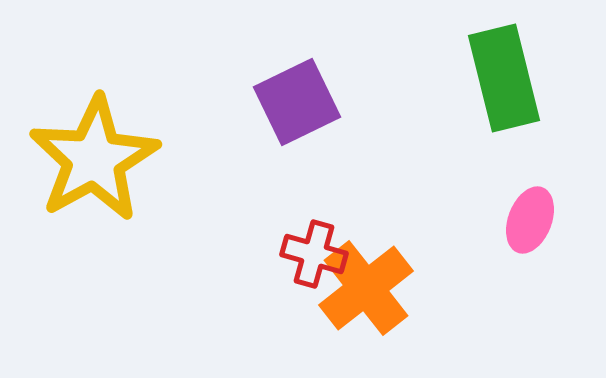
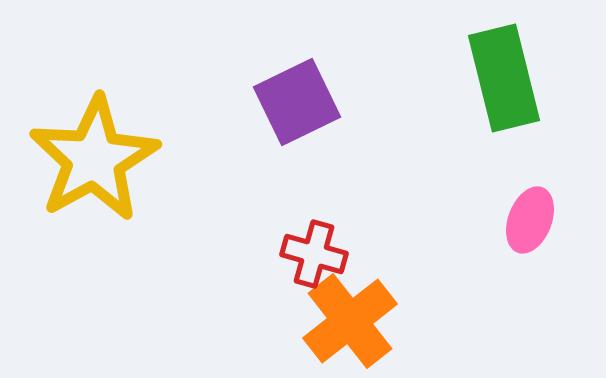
orange cross: moved 16 px left, 33 px down
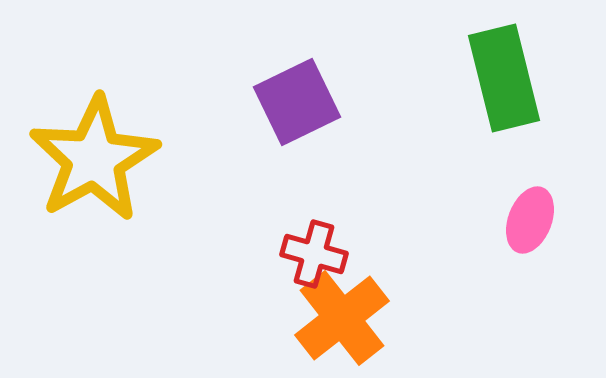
orange cross: moved 8 px left, 3 px up
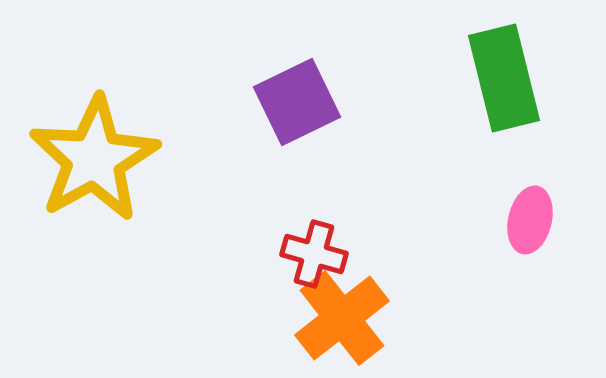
pink ellipse: rotated 8 degrees counterclockwise
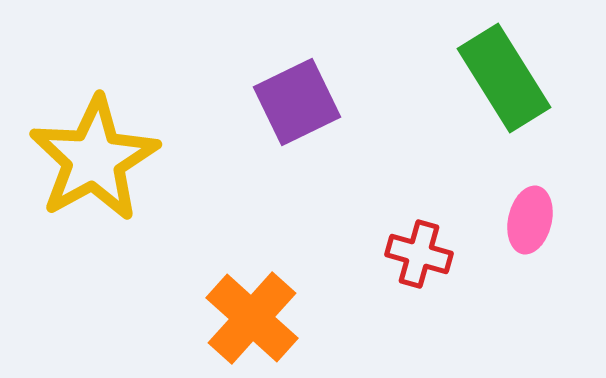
green rectangle: rotated 18 degrees counterclockwise
red cross: moved 105 px right
orange cross: moved 90 px left; rotated 10 degrees counterclockwise
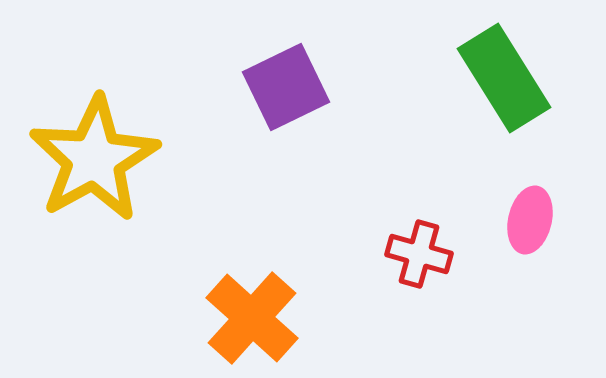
purple square: moved 11 px left, 15 px up
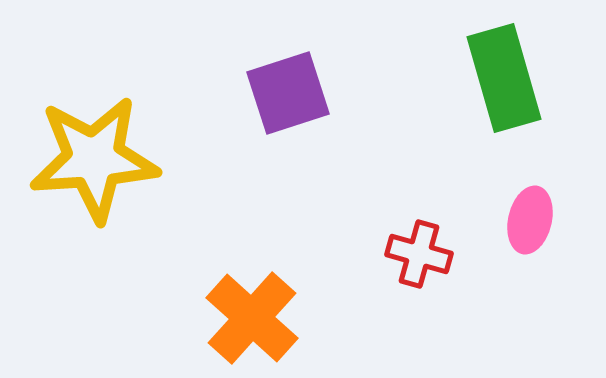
green rectangle: rotated 16 degrees clockwise
purple square: moved 2 px right, 6 px down; rotated 8 degrees clockwise
yellow star: rotated 25 degrees clockwise
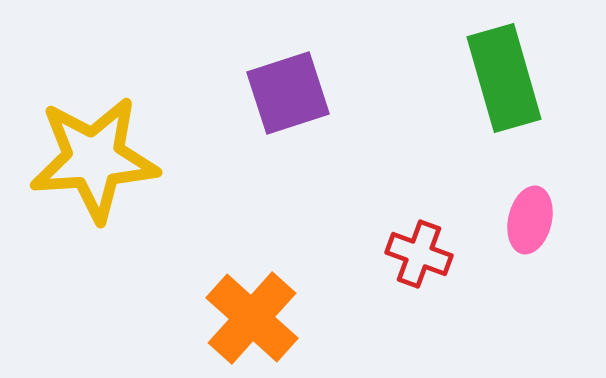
red cross: rotated 4 degrees clockwise
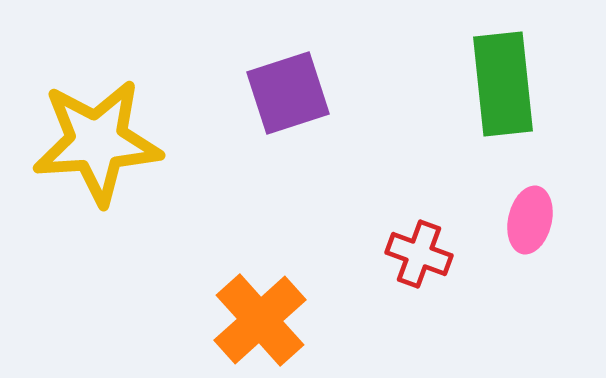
green rectangle: moved 1 px left, 6 px down; rotated 10 degrees clockwise
yellow star: moved 3 px right, 17 px up
orange cross: moved 8 px right, 2 px down; rotated 6 degrees clockwise
